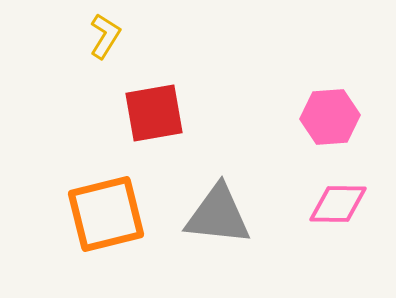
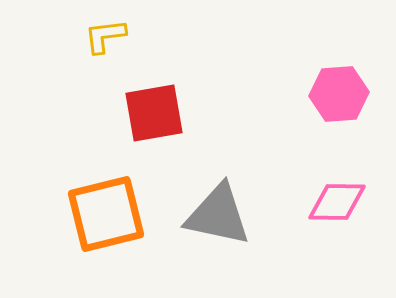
yellow L-shape: rotated 129 degrees counterclockwise
pink hexagon: moved 9 px right, 23 px up
pink diamond: moved 1 px left, 2 px up
gray triangle: rotated 6 degrees clockwise
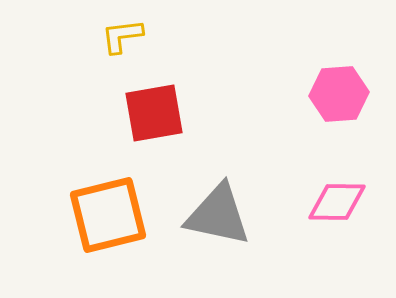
yellow L-shape: moved 17 px right
orange square: moved 2 px right, 1 px down
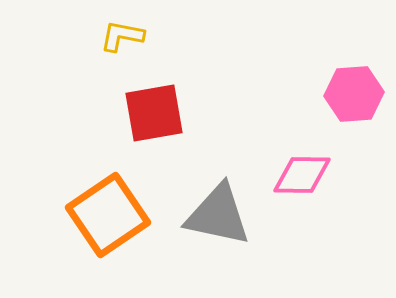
yellow L-shape: rotated 18 degrees clockwise
pink hexagon: moved 15 px right
pink diamond: moved 35 px left, 27 px up
orange square: rotated 20 degrees counterclockwise
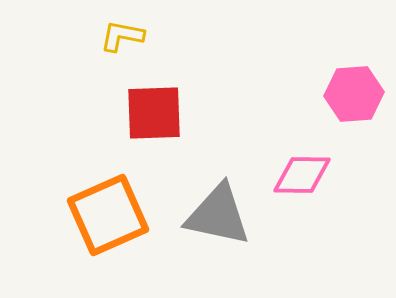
red square: rotated 8 degrees clockwise
orange square: rotated 10 degrees clockwise
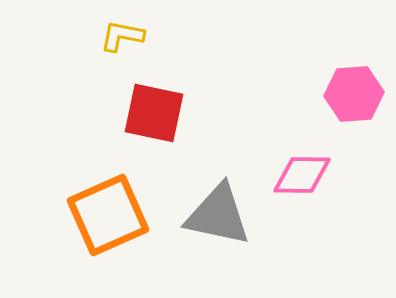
red square: rotated 14 degrees clockwise
